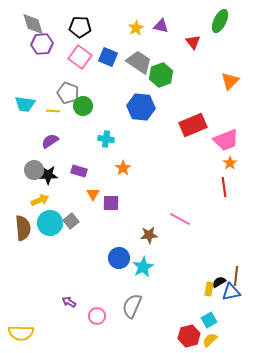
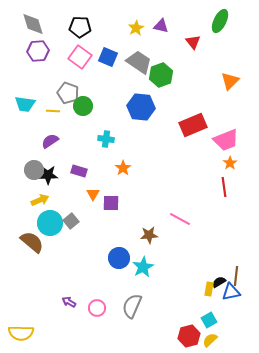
purple hexagon at (42, 44): moved 4 px left, 7 px down
brown semicircle at (23, 228): moved 9 px right, 14 px down; rotated 45 degrees counterclockwise
pink circle at (97, 316): moved 8 px up
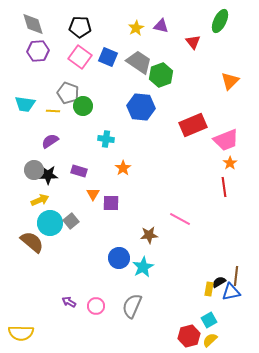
pink circle at (97, 308): moved 1 px left, 2 px up
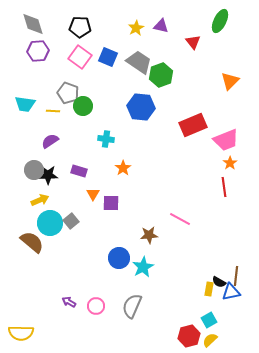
black semicircle at (219, 282): rotated 120 degrees counterclockwise
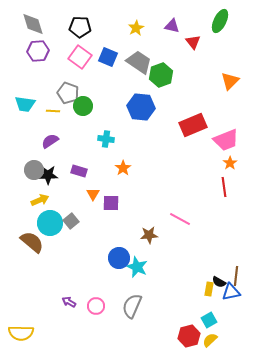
purple triangle at (161, 26): moved 11 px right
cyan star at (143, 267): moved 6 px left; rotated 20 degrees counterclockwise
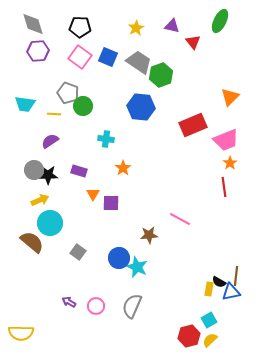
orange triangle at (230, 81): moved 16 px down
yellow line at (53, 111): moved 1 px right, 3 px down
gray square at (71, 221): moved 7 px right, 31 px down; rotated 14 degrees counterclockwise
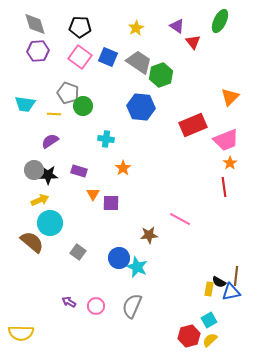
gray diamond at (33, 24): moved 2 px right
purple triangle at (172, 26): moved 5 px right; rotated 21 degrees clockwise
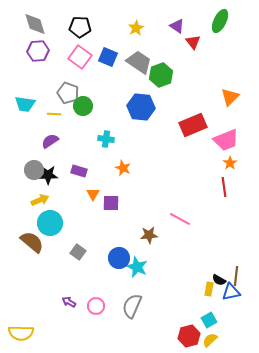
orange star at (123, 168): rotated 14 degrees counterclockwise
black semicircle at (219, 282): moved 2 px up
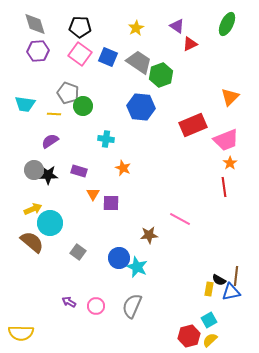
green ellipse at (220, 21): moved 7 px right, 3 px down
red triangle at (193, 42): moved 3 px left, 2 px down; rotated 42 degrees clockwise
pink square at (80, 57): moved 3 px up
yellow arrow at (40, 200): moved 7 px left, 9 px down
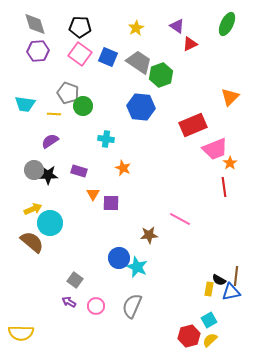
pink trapezoid at (226, 140): moved 11 px left, 9 px down
gray square at (78, 252): moved 3 px left, 28 px down
